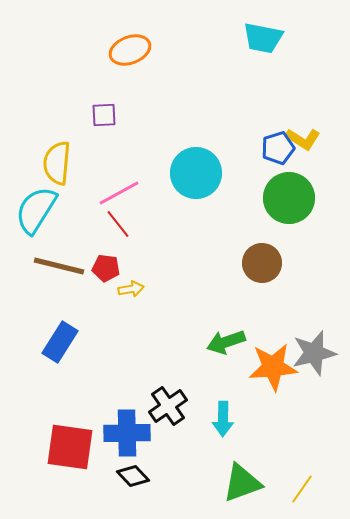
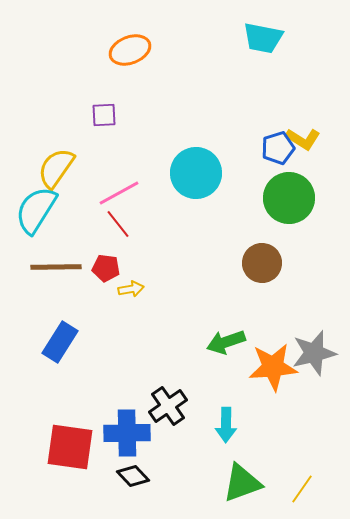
yellow semicircle: moved 1 px left, 5 px down; rotated 30 degrees clockwise
brown line: moved 3 px left, 1 px down; rotated 15 degrees counterclockwise
cyan arrow: moved 3 px right, 6 px down
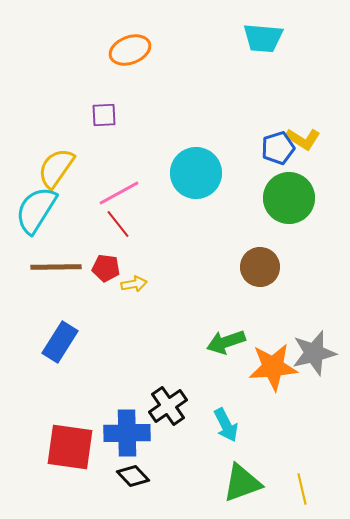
cyan trapezoid: rotated 6 degrees counterclockwise
brown circle: moved 2 px left, 4 px down
yellow arrow: moved 3 px right, 5 px up
cyan arrow: rotated 28 degrees counterclockwise
yellow line: rotated 48 degrees counterclockwise
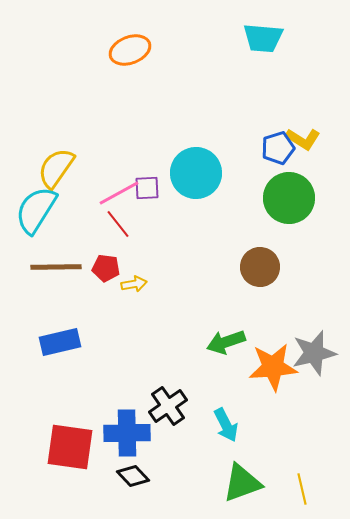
purple square: moved 43 px right, 73 px down
blue rectangle: rotated 45 degrees clockwise
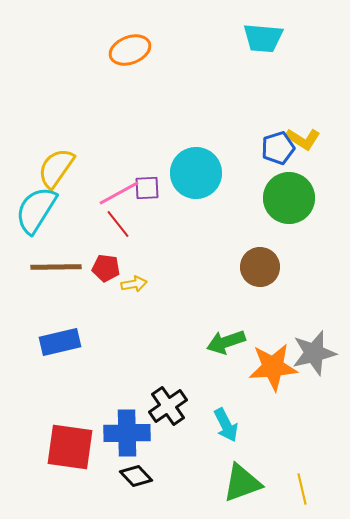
black diamond: moved 3 px right
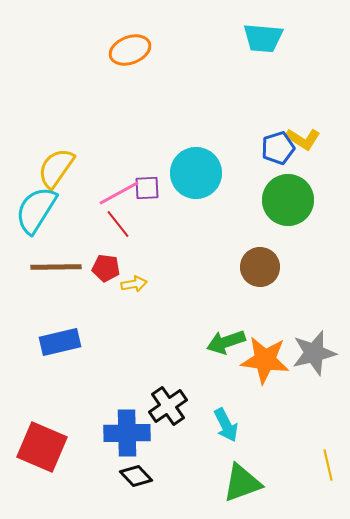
green circle: moved 1 px left, 2 px down
orange star: moved 8 px left, 7 px up; rotated 12 degrees clockwise
red square: moved 28 px left; rotated 15 degrees clockwise
yellow line: moved 26 px right, 24 px up
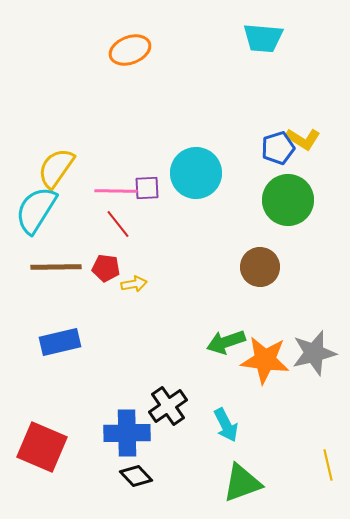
pink line: moved 3 px left, 2 px up; rotated 30 degrees clockwise
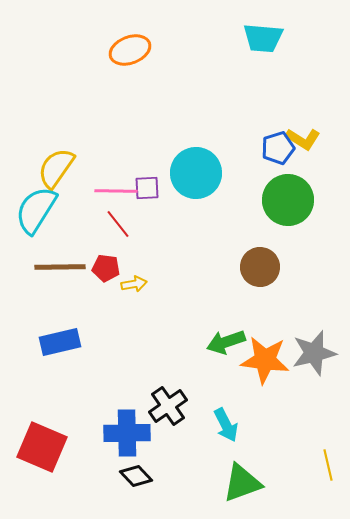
brown line: moved 4 px right
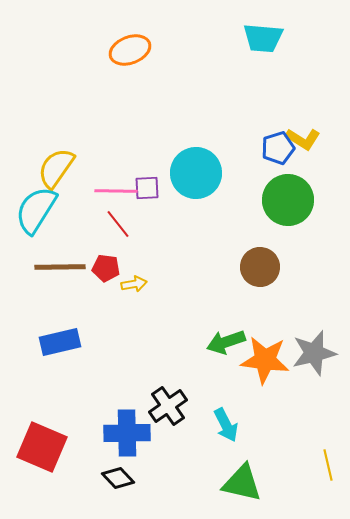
black diamond: moved 18 px left, 2 px down
green triangle: rotated 33 degrees clockwise
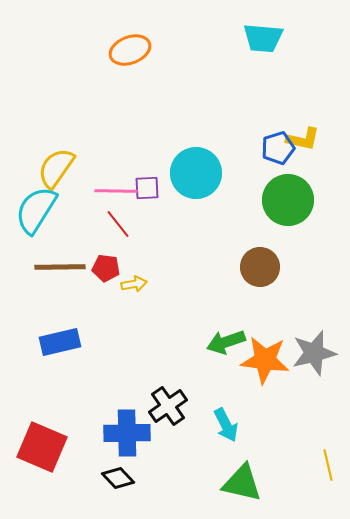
yellow L-shape: rotated 20 degrees counterclockwise
